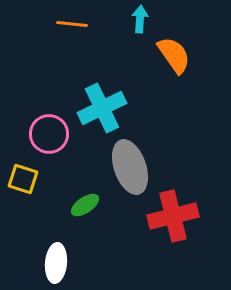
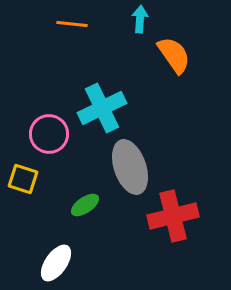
white ellipse: rotated 30 degrees clockwise
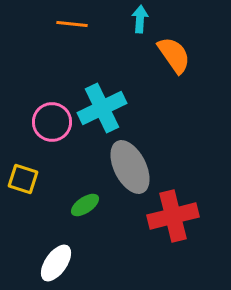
pink circle: moved 3 px right, 12 px up
gray ellipse: rotated 8 degrees counterclockwise
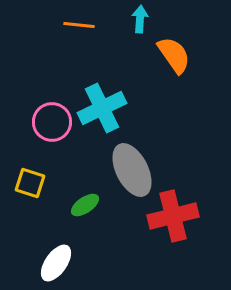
orange line: moved 7 px right, 1 px down
gray ellipse: moved 2 px right, 3 px down
yellow square: moved 7 px right, 4 px down
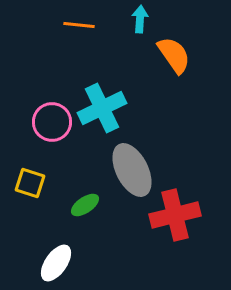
red cross: moved 2 px right, 1 px up
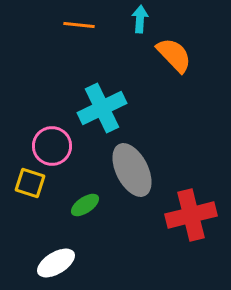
orange semicircle: rotated 9 degrees counterclockwise
pink circle: moved 24 px down
red cross: moved 16 px right
white ellipse: rotated 24 degrees clockwise
